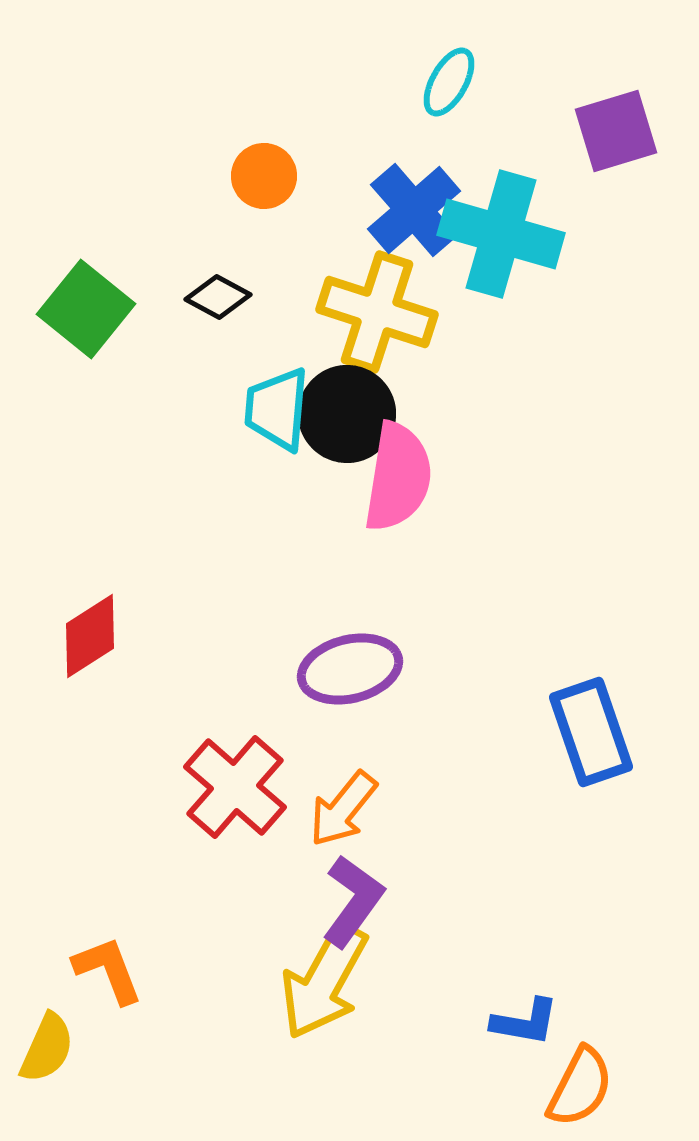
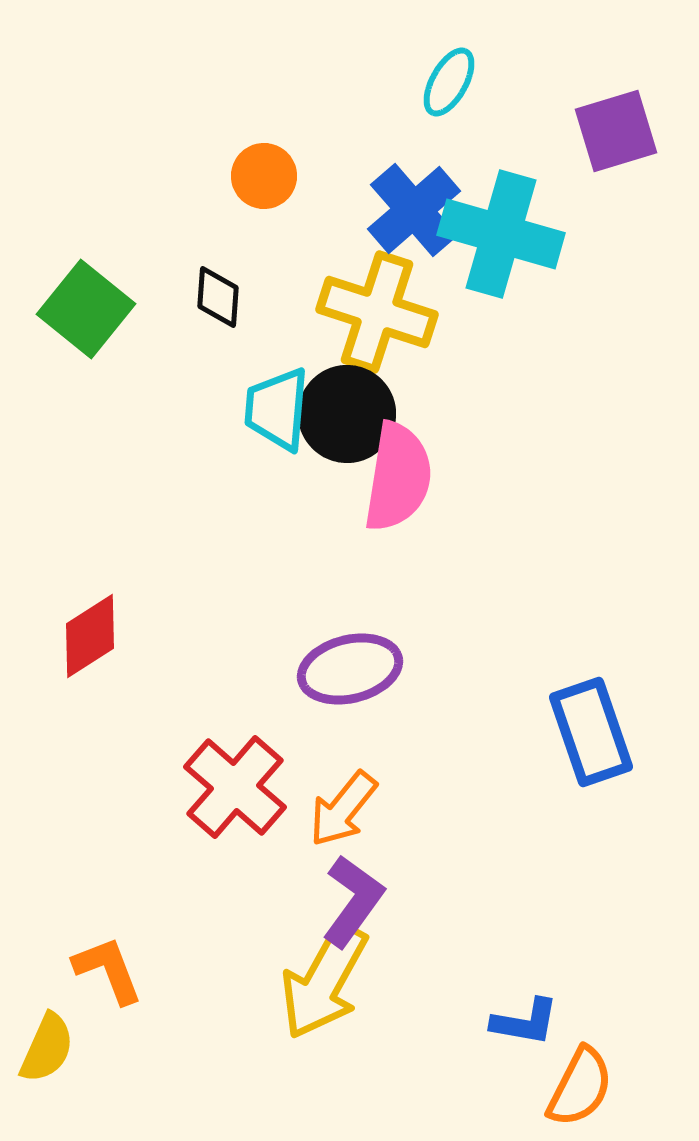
black diamond: rotated 66 degrees clockwise
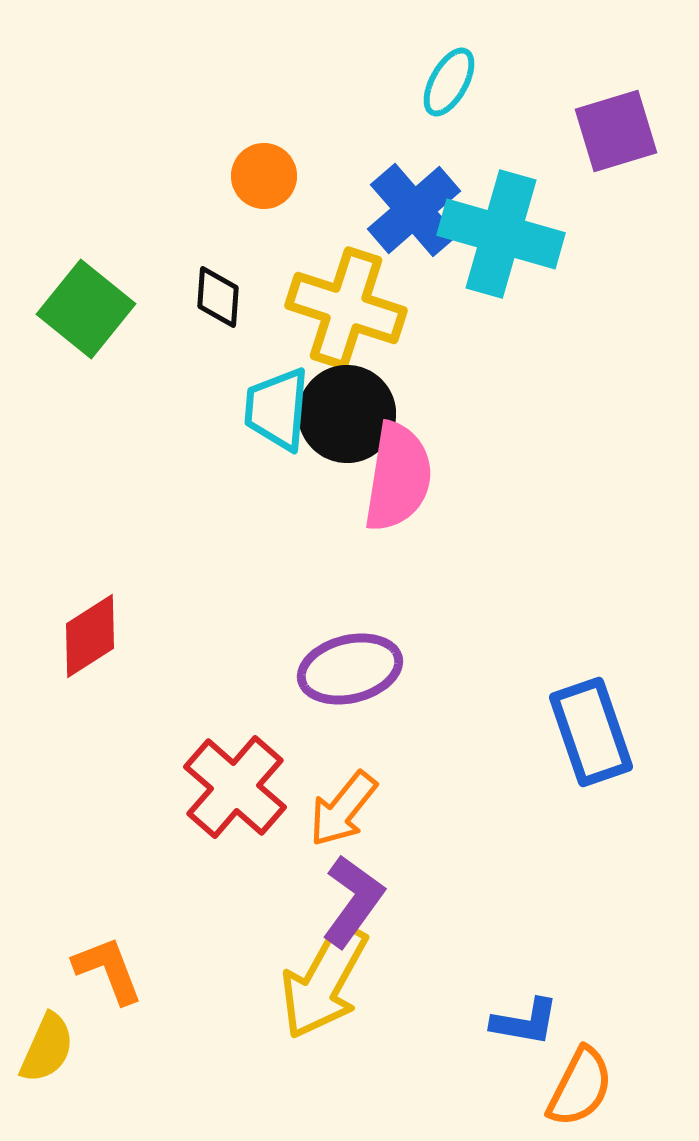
yellow cross: moved 31 px left, 4 px up
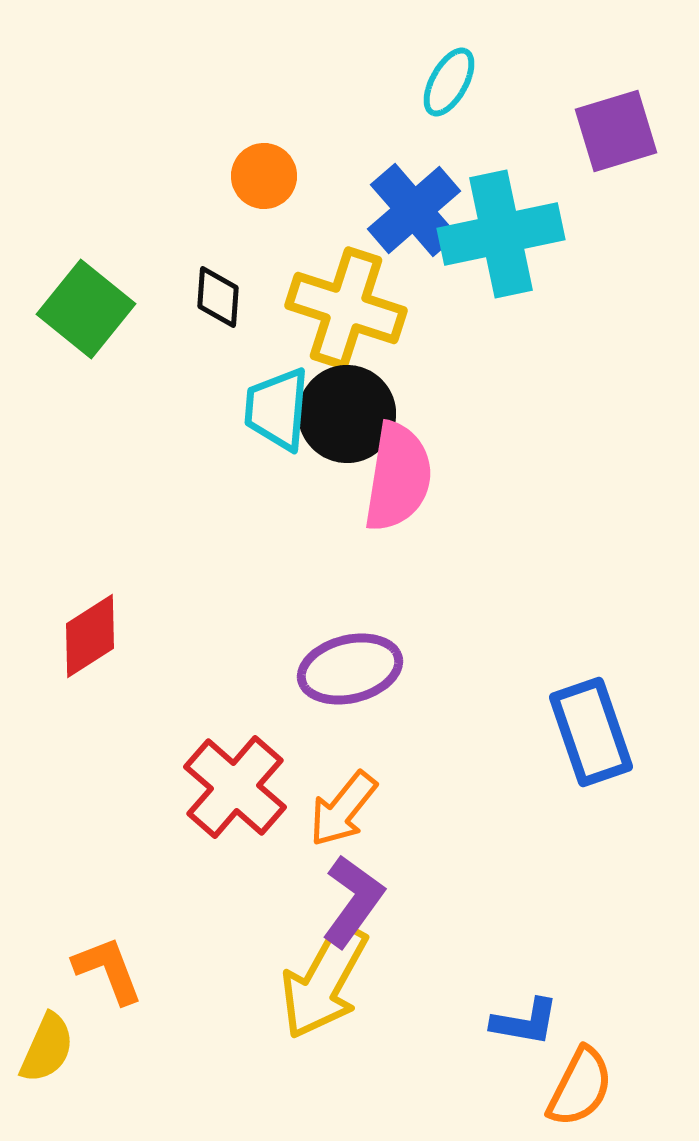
cyan cross: rotated 28 degrees counterclockwise
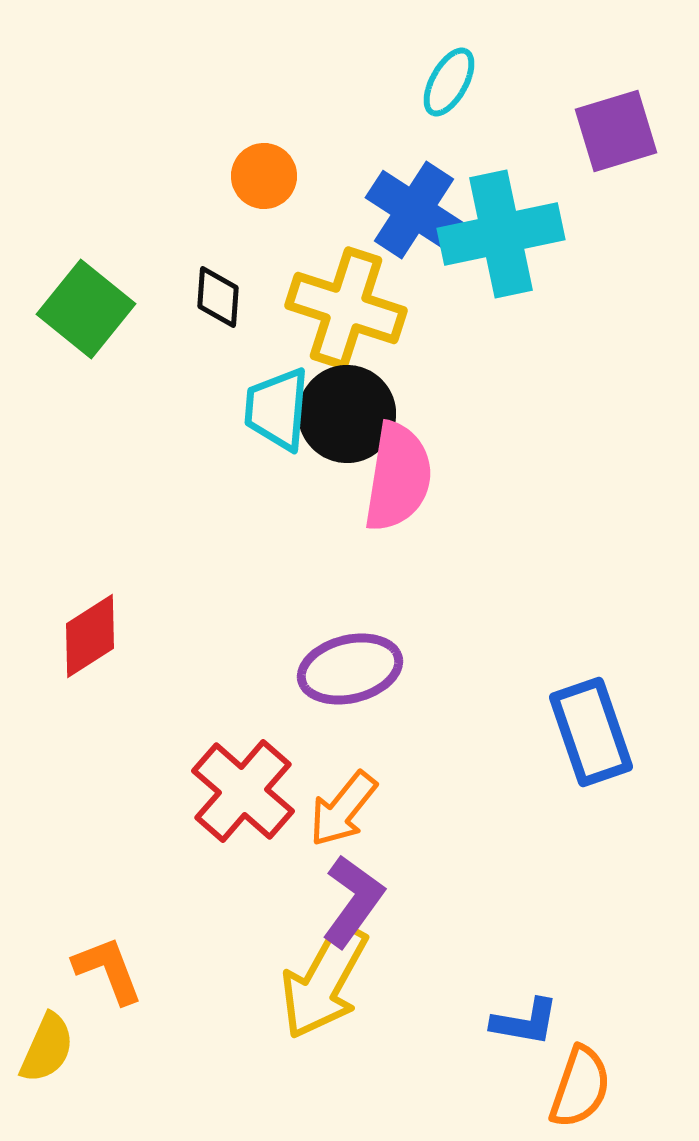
blue cross: rotated 16 degrees counterclockwise
red cross: moved 8 px right, 4 px down
orange semicircle: rotated 8 degrees counterclockwise
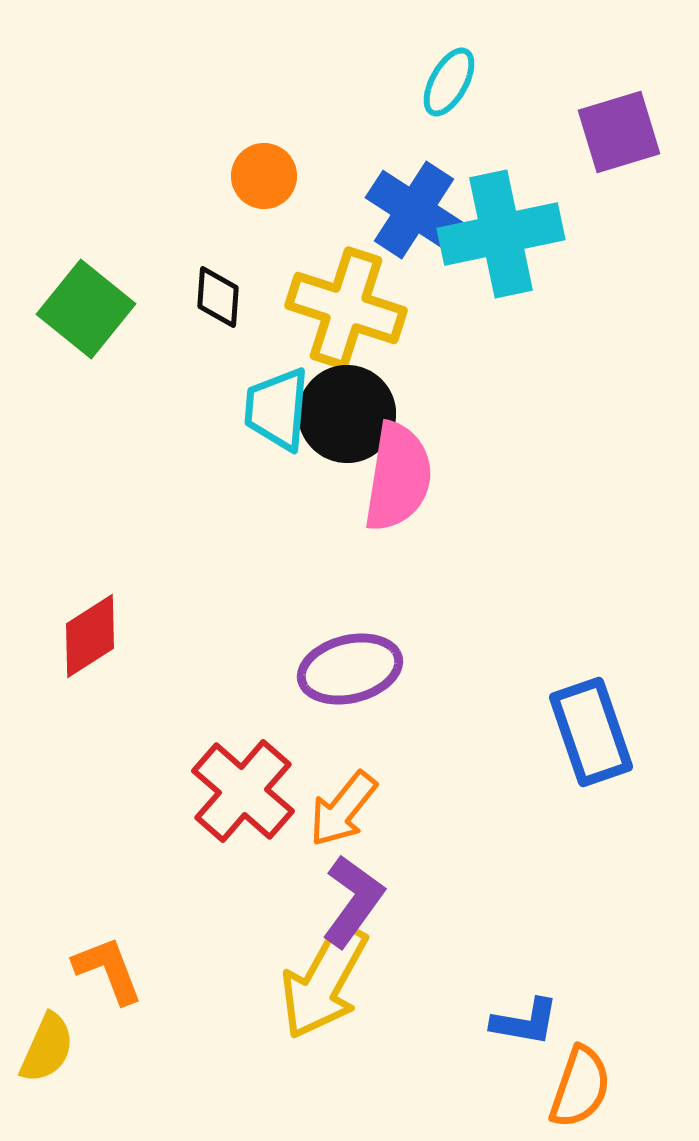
purple square: moved 3 px right, 1 px down
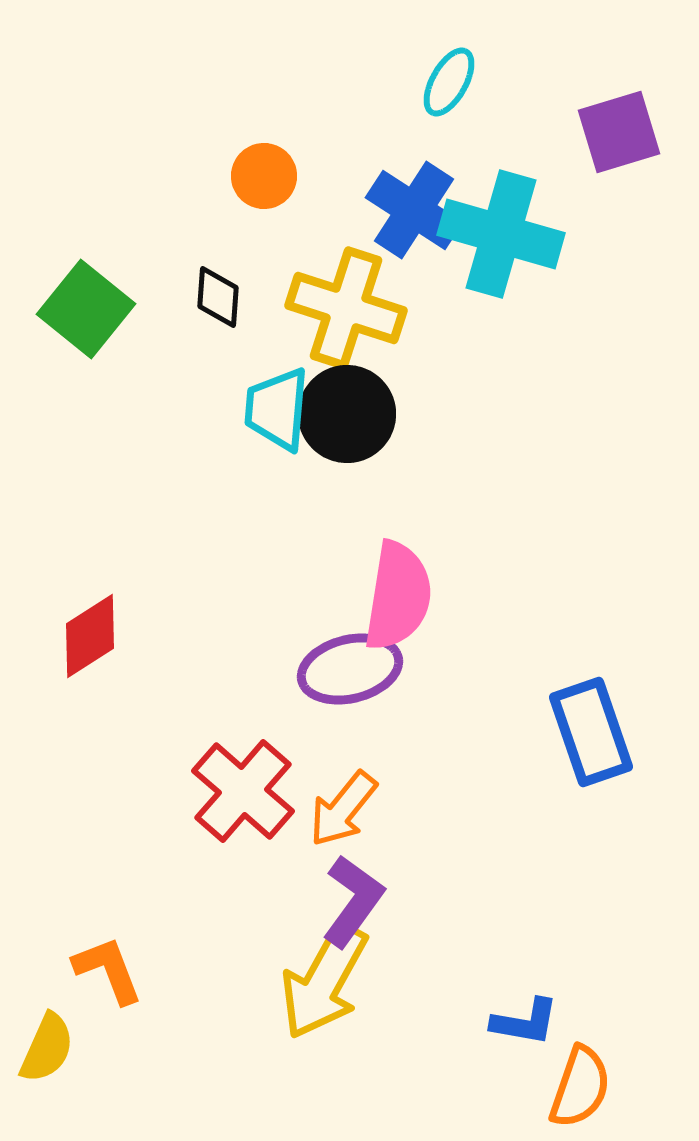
cyan cross: rotated 28 degrees clockwise
pink semicircle: moved 119 px down
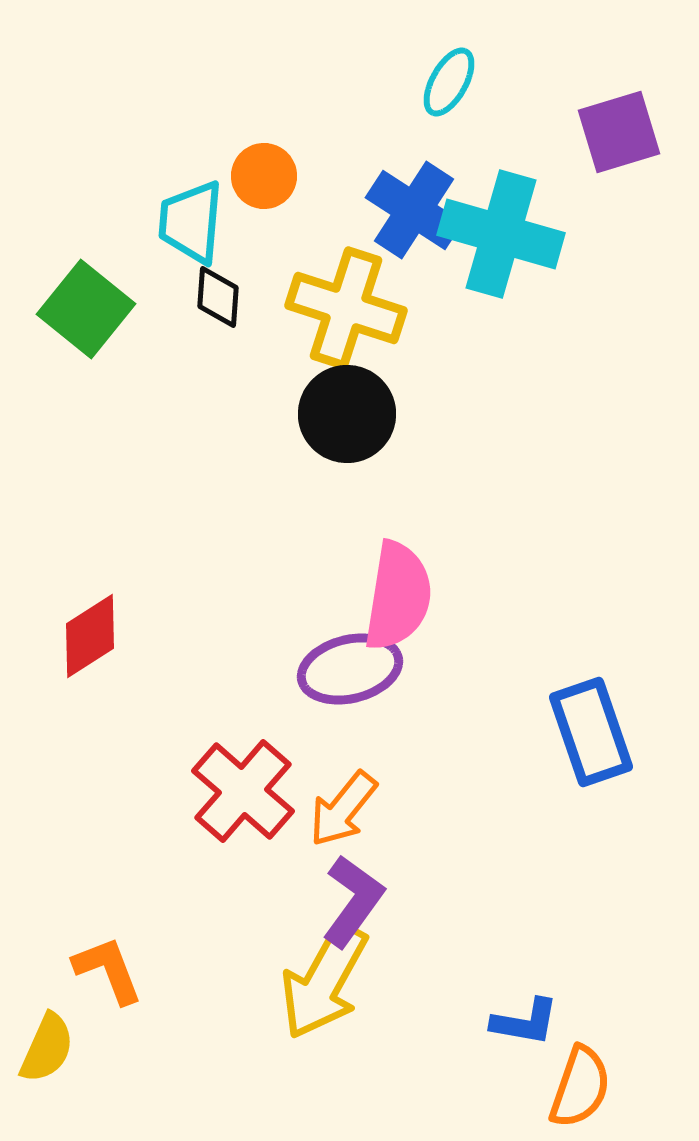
cyan trapezoid: moved 86 px left, 187 px up
